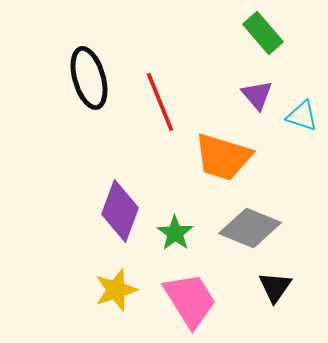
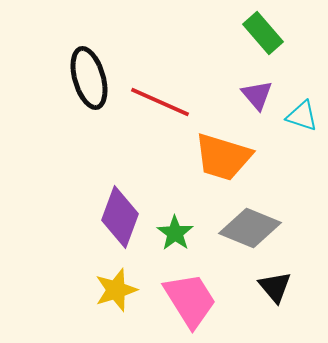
red line: rotated 44 degrees counterclockwise
purple diamond: moved 6 px down
black triangle: rotated 15 degrees counterclockwise
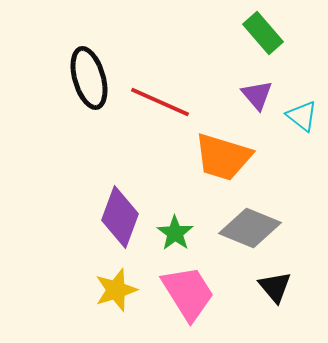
cyan triangle: rotated 20 degrees clockwise
pink trapezoid: moved 2 px left, 7 px up
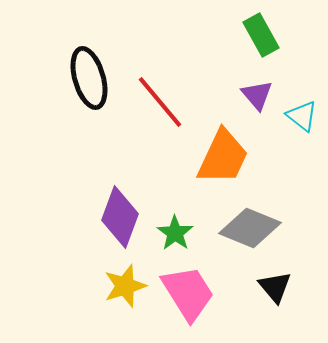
green rectangle: moved 2 px left, 2 px down; rotated 12 degrees clockwise
red line: rotated 26 degrees clockwise
orange trapezoid: rotated 82 degrees counterclockwise
yellow star: moved 9 px right, 4 px up
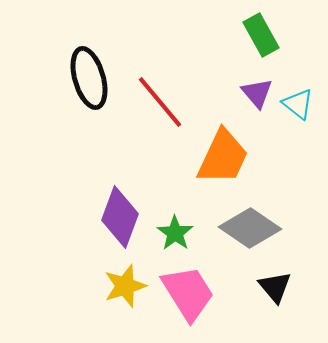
purple triangle: moved 2 px up
cyan triangle: moved 4 px left, 12 px up
gray diamond: rotated 12 degrees clockwise
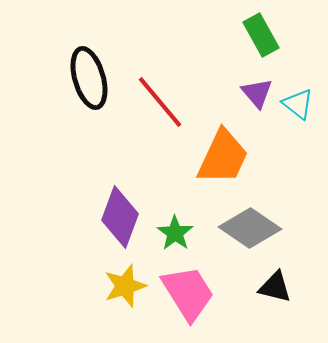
black triangle: rotated 36 degrees counterclockwise
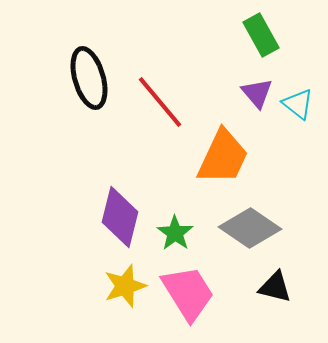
purple diamond: rotated 6 degrees counterclockwise
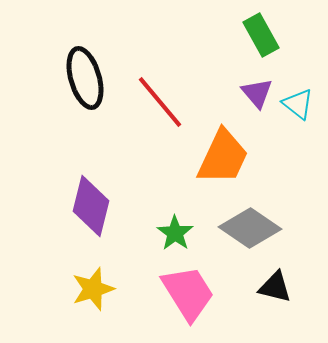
black ellipse: moved 4 px left
purple diamond: moved 29 px left, 11 px up
yellow star: moved 32 px left, 3 px down
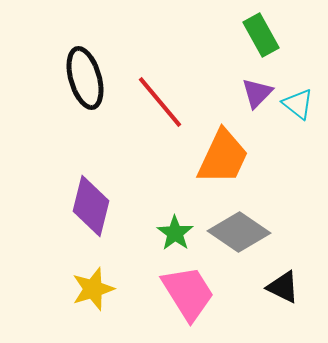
purple triangle: rotated 24 degrees clockwise
gray diamond: moved 11 px left, 4 px down
black triangle: moved 8 px right; rotated 12 degrees clockwise
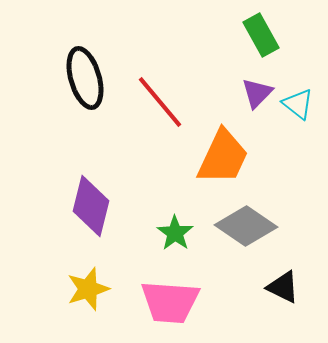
gray diamond: moved 7 px right, 6 px up
yellow star: moved 5 px left
pink trapezoid: moved 18 px left, 9 px down; rotated 126 degrees clockwise
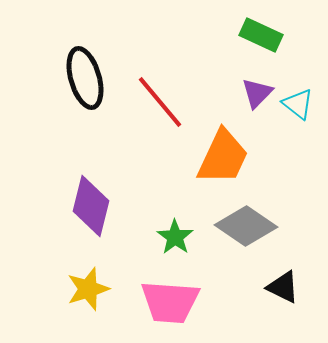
green rectangle: rotated 36 degrees counterclockwise
green star: moved 4 px down
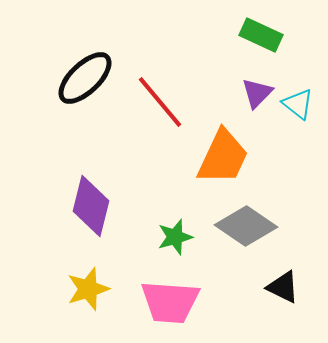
black ellipse: rotated 62 degrees clockwise
green star: rotated 21 degrees clockwise
